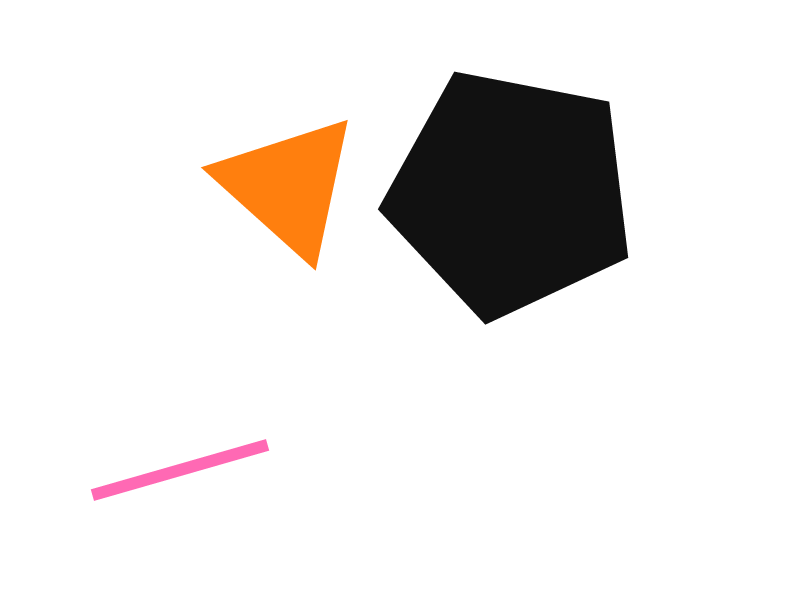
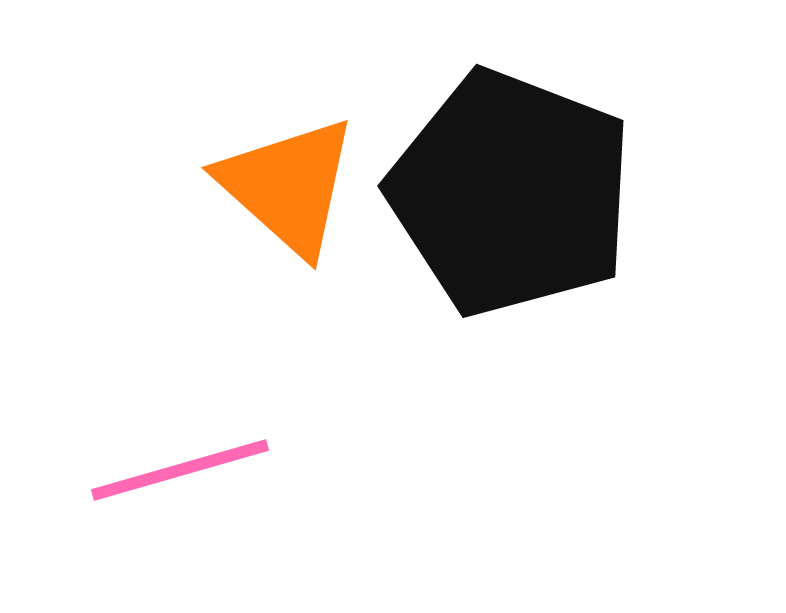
black pentagon: rotated 10 degrees clockwise
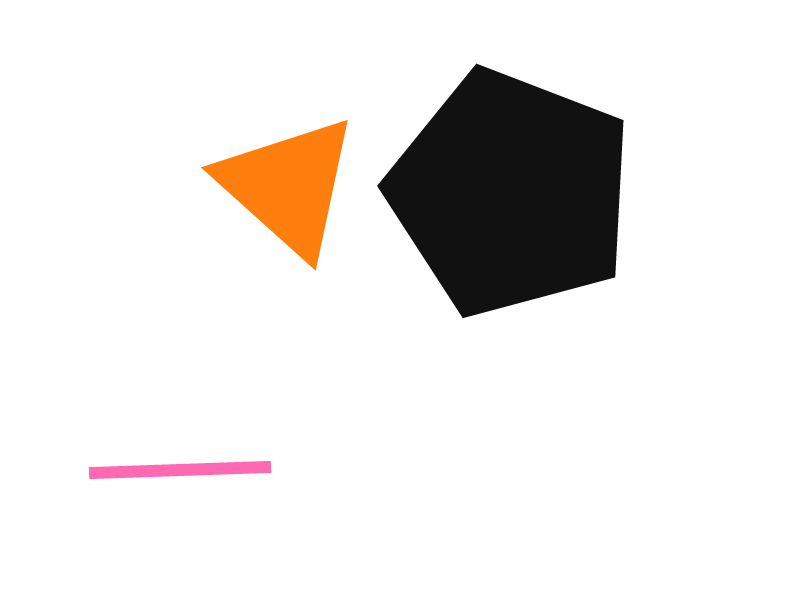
pink line: rotated 14 degrees clockwise
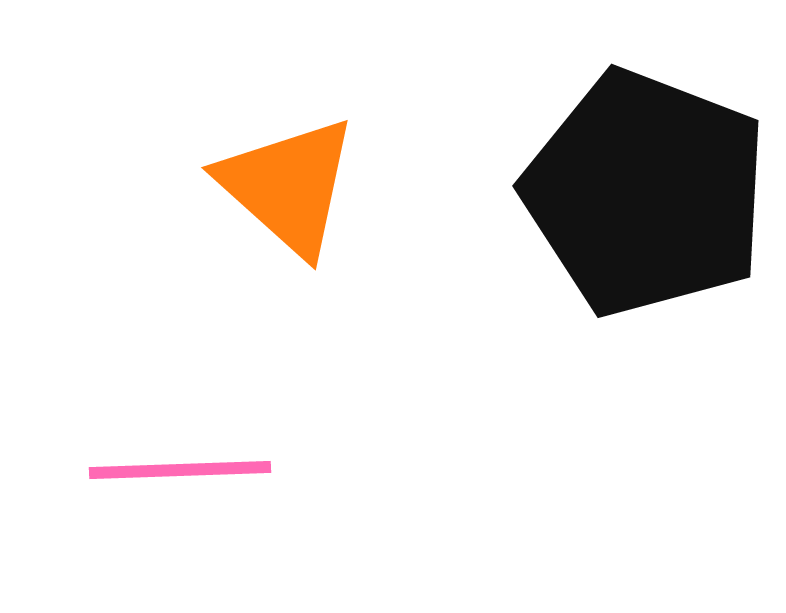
black pentagon: moved 135 px right
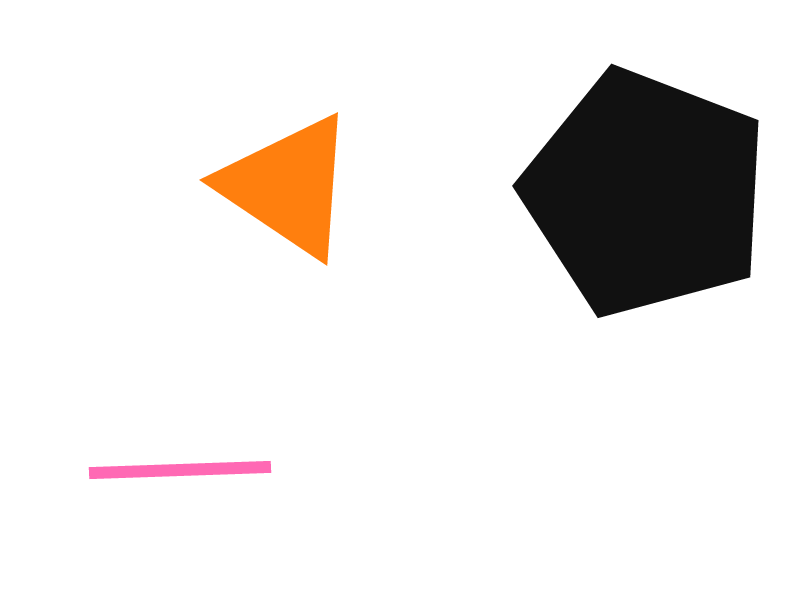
orange triangle: rotated 8 degrees counterclockwise
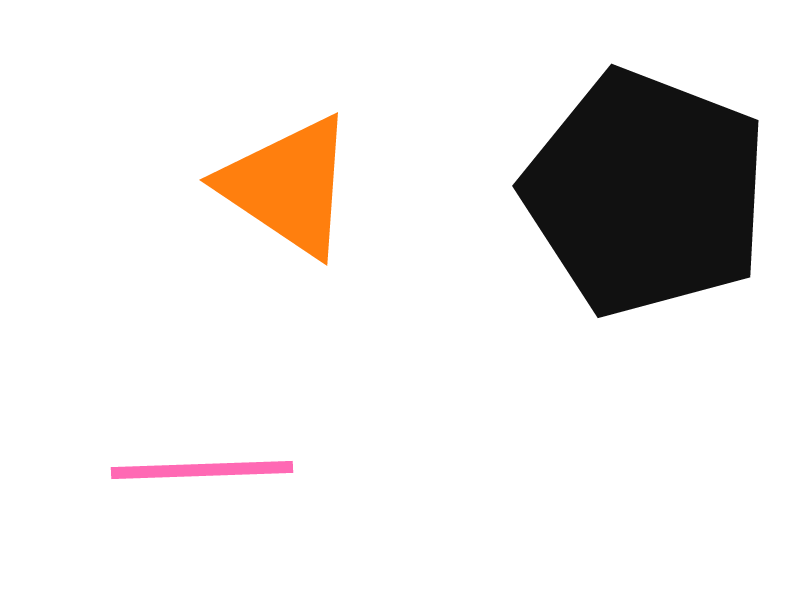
pink line: moved 22 px right
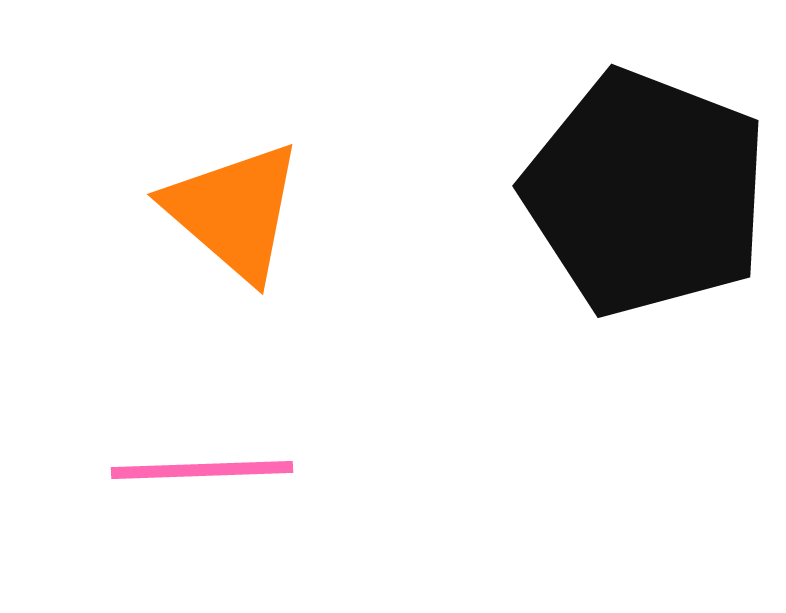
orange triangle: moved 54 px left, 25 px down; rotated 7 degrees clockwise
